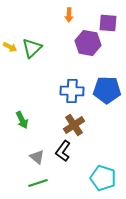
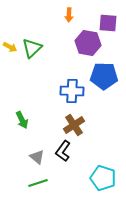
blue pentagon: moved 3 px left, 14 px up
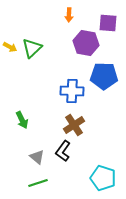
purple hexagon: moved 2 px left
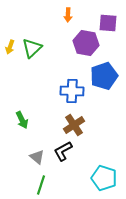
orange arrow: moved 1 px left
yellow arrow: rotated 80 degrees clockwise
blue pentagon: rotated 20 degrees counterclockwise
black L-shape: rotated 25 degrees clockwise
cyan pentagon: moved 1 px right
green line: moved 3 px right, 2 px down; rotated 54 degrees counterclockwise
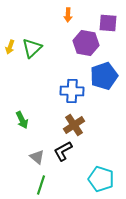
cyan pentagon: moved 3 px left, 1 px down
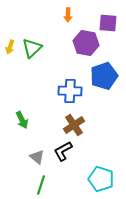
blue cross: moved 2 px left
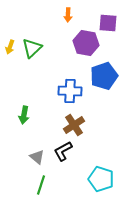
green arrow: moved 2 px right, 5 px up; rotated 36 degrees clockwise
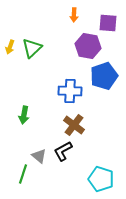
orange arrow: moved 6 px right
purple hexagon: moved 2 px right, 3 px down
brown cross: rotated 20 degrees counterclockwise
gray triangle: moved 2 px right, 1 px up
green line: moved 18 px left, 11 px up
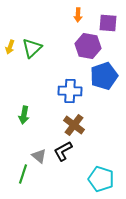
orange arrow: moved 4 px right
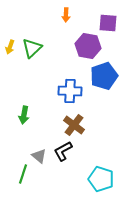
orange arrow: moved 12 px left
